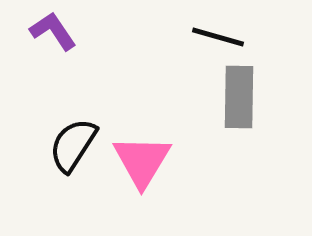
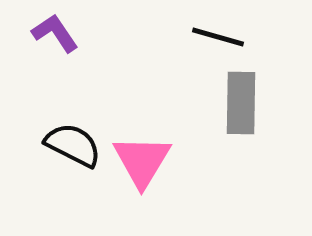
purple L-shape: moved 2 px right, 2 px down
gray rectangle: moved 2 px right, 6 px down
black semicircle: rotated 84 degrees clockwise
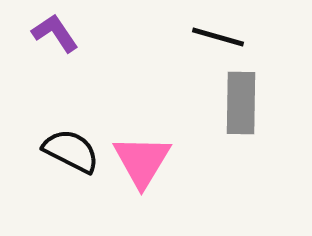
black semicircle: moved 2 px left, 6 px down
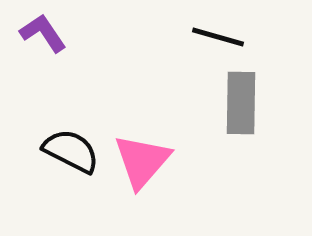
purple L-shape: moved 12 px left
pink triangle: rotated 10 degrees clockwise
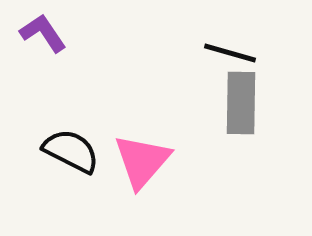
black line: moved 12 px right, 16 px down
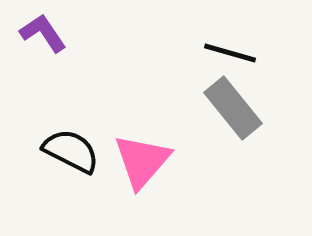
gray rectangle: moved 8 px left, 5 px down; rotated 40 degrees counterclockwise
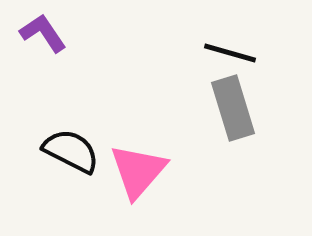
gray rectangle: rotated 22 degrees clockwise
pink triangle: moved 4 px left, 10 px down
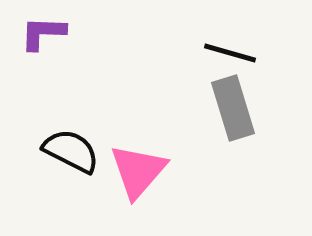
purple L-shape: rotated 54 degrees counterclockwise
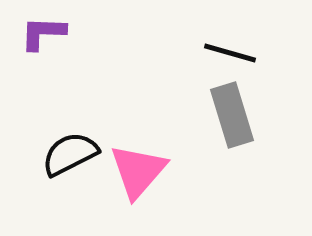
gray rectangle: moved 1 px left, 7 px down
black semicircle: moved 1 px left, 3 px down; rotated 54 degrees counterclockwise
